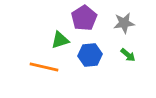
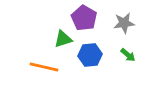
purple pentagon: rotated 10 degrees counterclockwise
green triangle: moved 3 px right, 1 px up
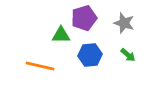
purple pentagon: rotated 25 degrees clockwise
gray star: rotated 25 degrees clockwise
green triangle: moved 2 px left, 4 px up; rotated 18 degrees clockwise
orange line: moved 4 px left, 1 px up
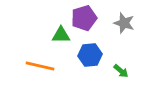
green arrow: moved 7 px left, 16 px down
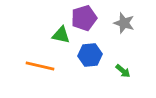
green triangle: rotated 12 degrees clockwise
green arrow: moved 2 px right
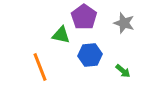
purple pentagon: moved 1 px up; rotated 20 degrees counterclockwise
orange line: moved 1 px down; rotated 56 degrees clockwise
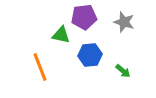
purple pentagon: rotated 30 degrees clockwise
gray star: moved 1 px up
